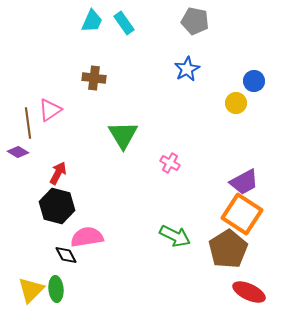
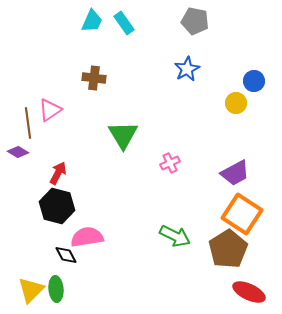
pink cross: rotated 36 degrees clockwise
purple trapezoid: moved 9 px left, 9 px up
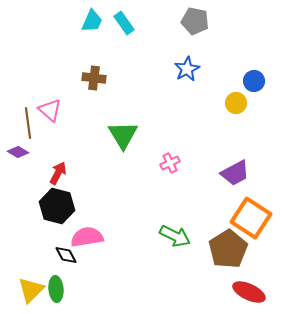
pink triangle: rotated 45 degrees counterclockwise
orange square: moved 9 px right, 4 px down
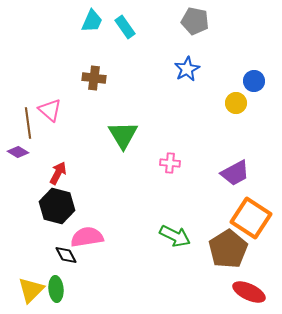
cyan rectangle: moved 1 px right, 4 px down
pink cross: rotated 30 degrees clockwise
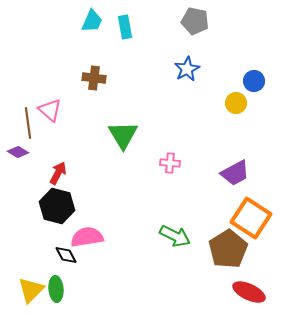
cyan rectangle: rotated 25 degrees clockwise
